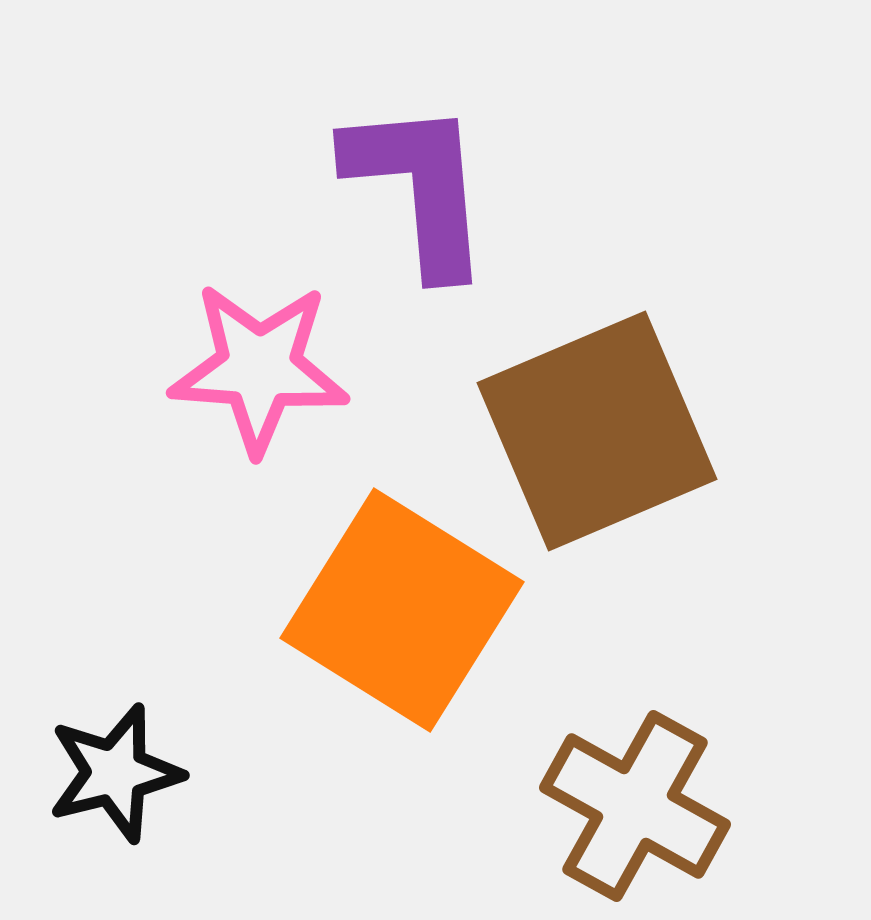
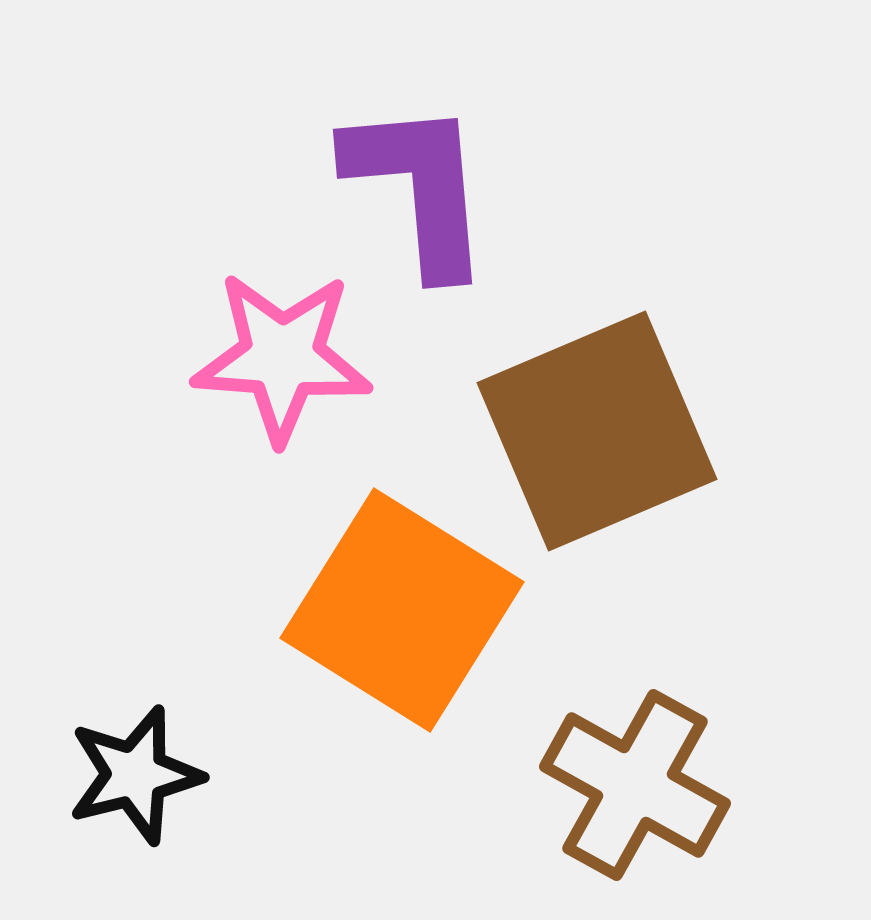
pink star: moved 23 px right, 11 px up
black star: moved 20 px right, 2 px down
brown cross: moved 21 px up
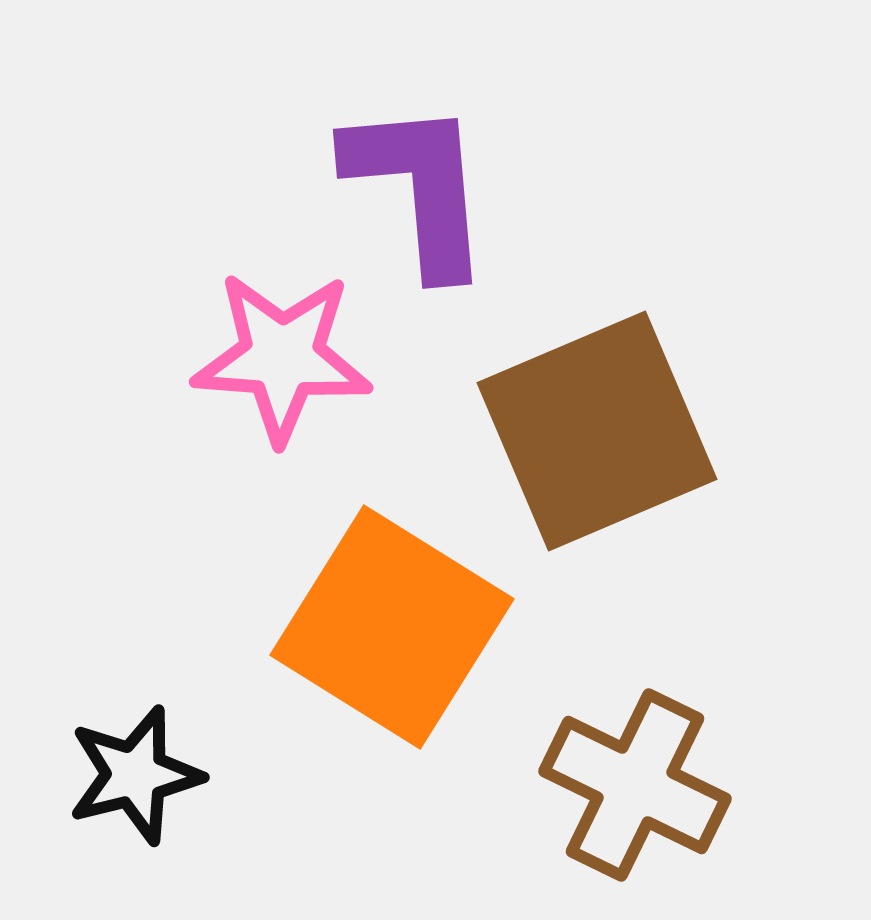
orange square: moved 10 px left, 17 px down
brown cross: rotated 3 degrees counterclockwise
